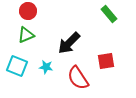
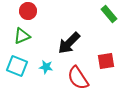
green triangle: moved 4 px left, 1 px down
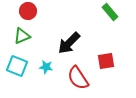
green rectangle: moved 1 px right, 2 px up
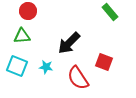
green triangle: rotated 18 degrees clockwise
red square: moved 2 px left, 1 px down; rotated 30 degrees clockwise
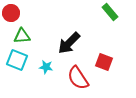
red circle: moved 17 px left, 2 px down
cyan square: moved 6 px up
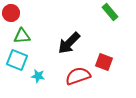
cyan star: moved 8 px left, 9 px down
red semicircle: moved 2 px up; rotated 105 degrees clockwise
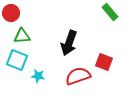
black arrow: rotated 25 degrees counterclockwise
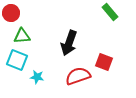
cyan star: moved 1 px left, 1 px down
